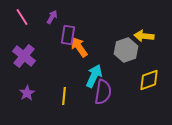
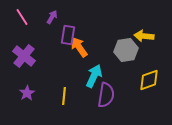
gray hexagon: rotated 10 degrees clockwise
purple semicircle: moved 3 px right, 3 px down
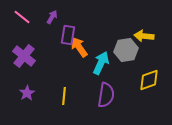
pink line: rotated 18 degrees counterclockwise
cyan arrow: moved 7 px right, 13 px up
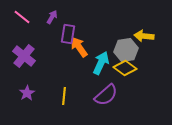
purple rectangle: moved 1 px up
yellow diamond: moved 24 px left, 12 px up; rotated 55 degrees clockwise
purple semicircle: rotated 40 degrees clockwise
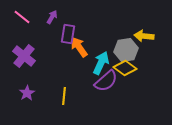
purple semicircle: moved 14 px up
